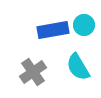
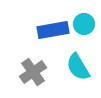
cyan circle: moved 1 px up
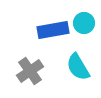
cyan circle: moved 1 px up
gray cross: moved 3 px left, 1 px up
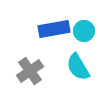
cyan circle: moved 8 px down
blue rectangle: moved 1 px right, 1 px up
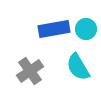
cyan circle: moved 2 px right, 2 px up
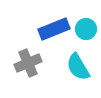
blue rectangle: rotated 12 degrees counterclockwise
gray cross: moved 2 px left, 8 px up; rotated 12 degrees clockwise
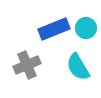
cyan circle: moved 1 px up
gray cross: moved 1 px left, 2 px down
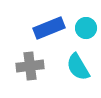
blue rectangle: moved 5 px left, 1 px up
gray cross: moved 3 px right, 1 px down; rotated 16 degrees clockwise
